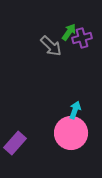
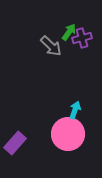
pink circle: moved 3 px left, 1 px down
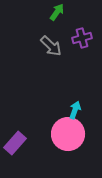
green arrow: moved 12 px left, 20 px up
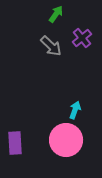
green arrow: moved 1 px left, 2 px down
purple cross: rotated 24 degrees counterclockwise
pink circle: moved 2 px left, 6 px down
purple rectangle: rotated 45 degrees counterclockwise
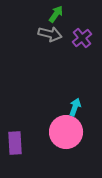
gray arrow: moved 1 px left, 12 px up; rotated 30 degrees counterclockwise
cyan arrow: moved 3 px up
pink circle: moved 8 px up
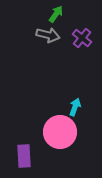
gray arrow: moved 2 px left, 1 px down
purple cross: rotated 12 degrees counterclockwise
pink circle: moved 6 px left
purple rectangle: moved 9 px right, 13 px down
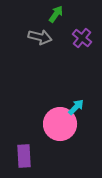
gray arrow: moved 8 px left, 2 px down
cyan arrow: moved 1 px right; rotated 24 degrees clockwise
pink circle: moved 8 px up
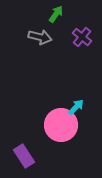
purple cross: moved 1 px up
pink circle: moved 1 px right, 1 px down
purple rectangle: rotated 30 degrees counterclockwise
